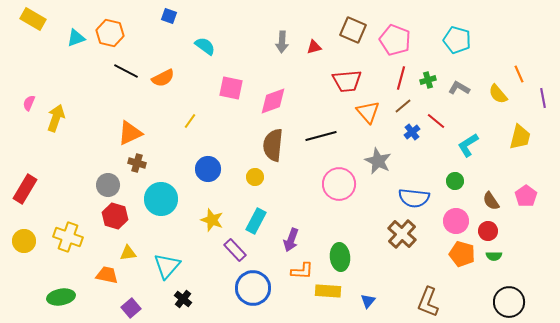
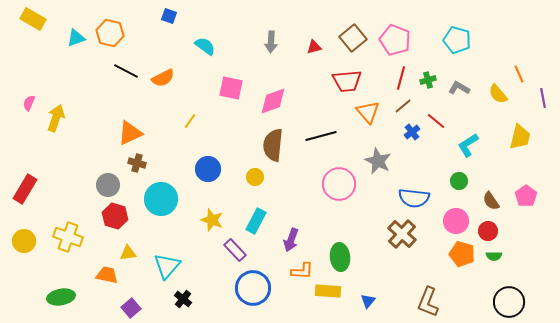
brown square at (353, 30): moved 8 px down; rotated 28 degrees clockwise
gray arrow at (282, 42): moved 11 px left
green circle at (455, 181): moved 4 px right
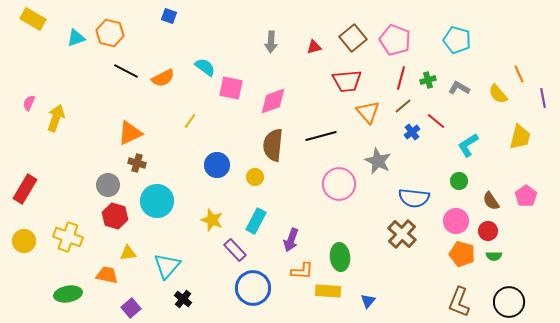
cyan semicircle at (205, 46): moved 21 px down
blue circle at (208, 169): moved 9 px right, 4 px up
cyan circle at (161, 199): moved 4 px left, 2 px down
green ellipse at (61, 297): moved 7 px right, 3 px up
brown L-shape at (428, 302): moved 31 px right
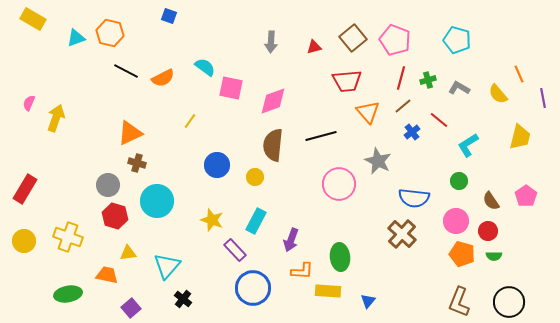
red line at (436, 121): moved 3 px right, 1 px up
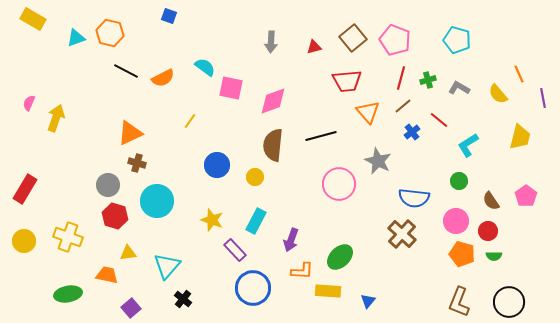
green ellipse at (340, 257): rotated 52 degrees clockwise
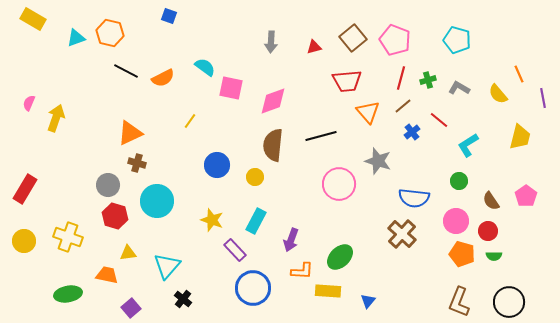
gray star at (378, 161): rotated 8 degrees counterclockwise
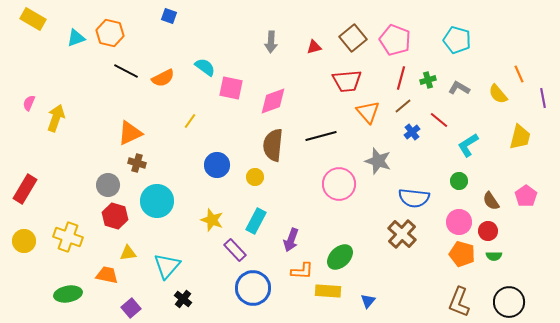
pink circle at (456, 221): moved 3 px right, 1 px down
